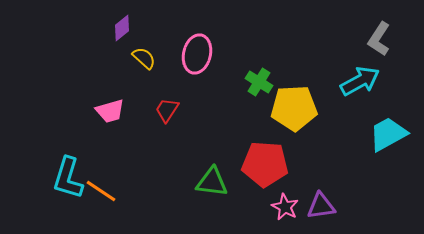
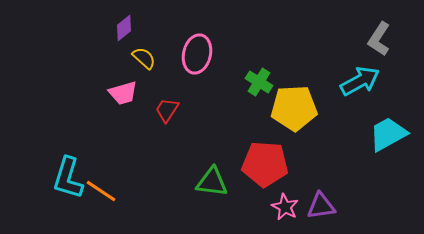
purple diamond: moved 2 px right
pink trapezoid: moved 13 px right, 18 px up
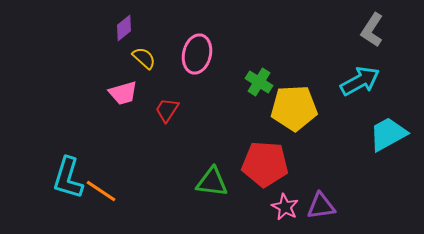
gray L-shape: moved 7 px left, 9 px up
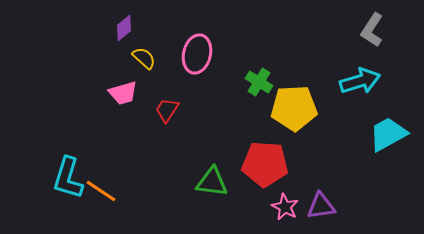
cyan arrow: rotated 12 degrees clockwise
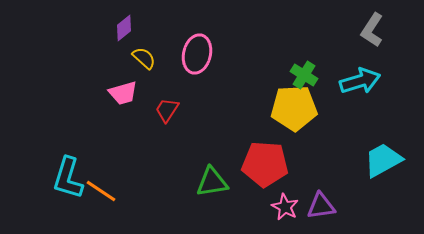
green cross: moved 45 px right, 7 px up
cyan trapezoid: moved 5 px left, 26 px down
green triangle: rotated 16 degrees counterclockwise
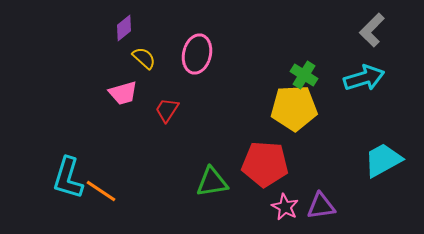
gray L-shape: rotated 12 degrees clockwise
cyan arrow: moved 4 px right, 3 px up
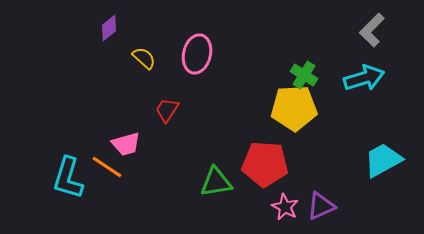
purple diamond: moved 15 px left
pink trapezoid: moved 3 px right, 51 px down
green triangle: moved 4 px right
orange line: moved 6 px right, 24 px up
purple triangle: rotated 16 degrees counterclockwise
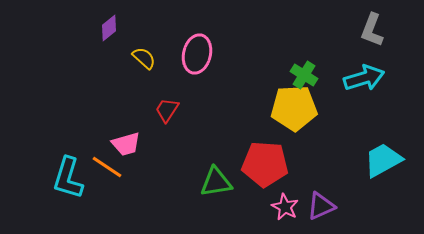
gray L-shape: rotated 24 degrees counterclockwise
